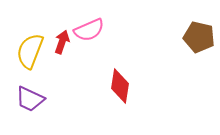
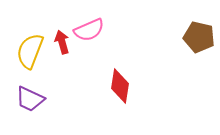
red arrow: rotated 35 degrees counterclockwise
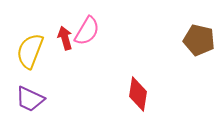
pink semicircle: moved 2 px left, 1 px down; rotated 36 degrees counterclockwise
brown pentagon: moved 3 px down
red arrow: moved 3 px right, 4 px up
red diamond: moved 18 px right, 8 px down
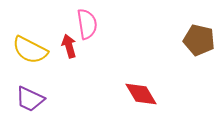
pink semicircle: moved 7 px up; rotated 40 degrees counterclockwise
red arrow: moved 4 px right, 8 px down
yellow semicircle: moved 1 px up; rotated 84 degrees counterclockwise
red diamond: moved 3 px right; rotated 40 degrees counterclockwise
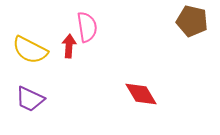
pink semicircle: moved 3 px down
brown pentagon: moved 7 px left, 19 px up
red arrow: rotated 20 degrees clockwise
